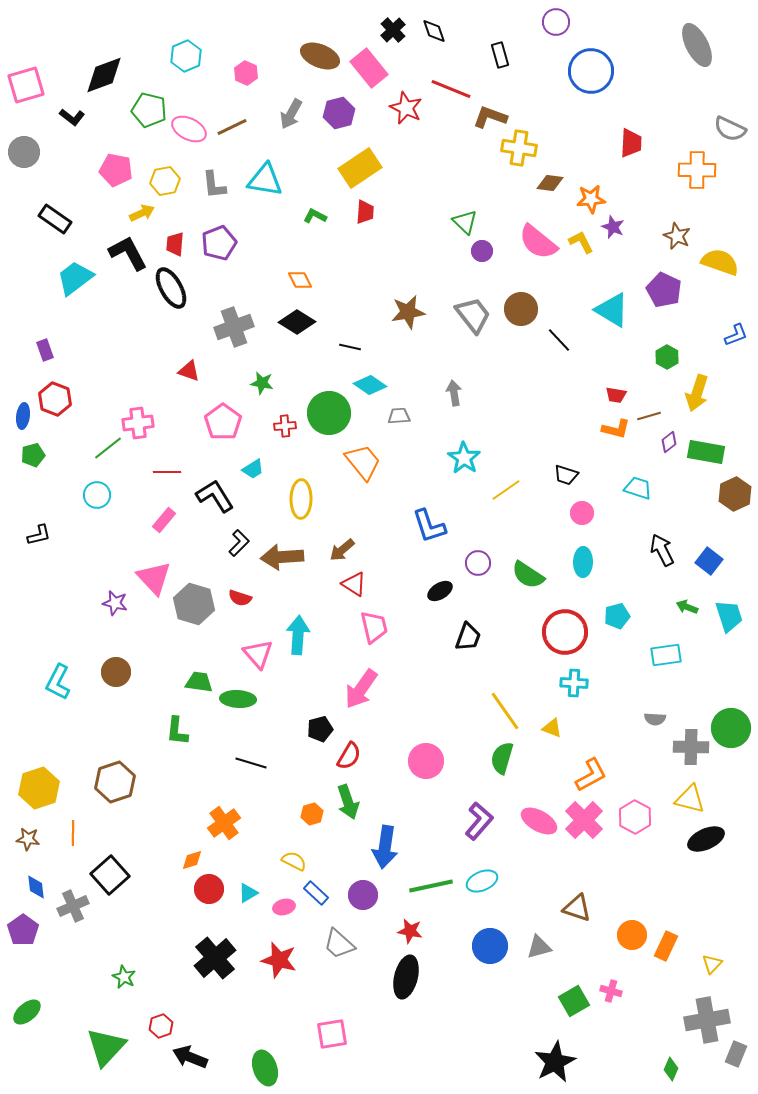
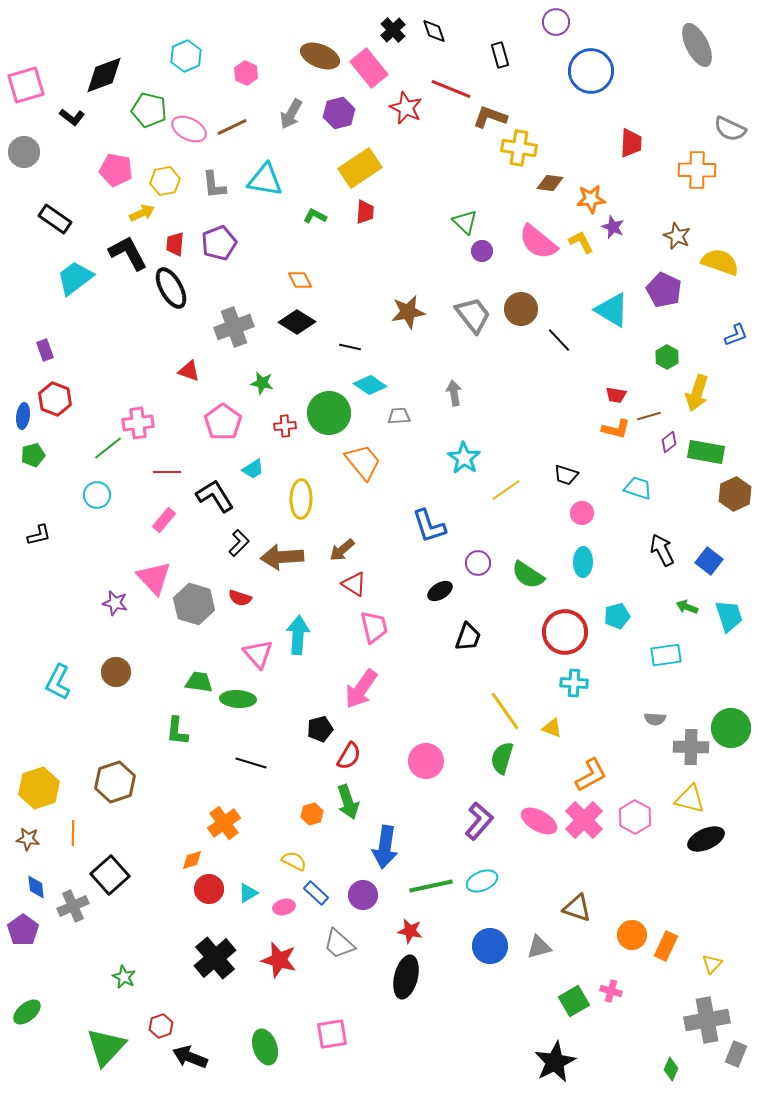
green ellipse at (265, 1068): moved 21 px up
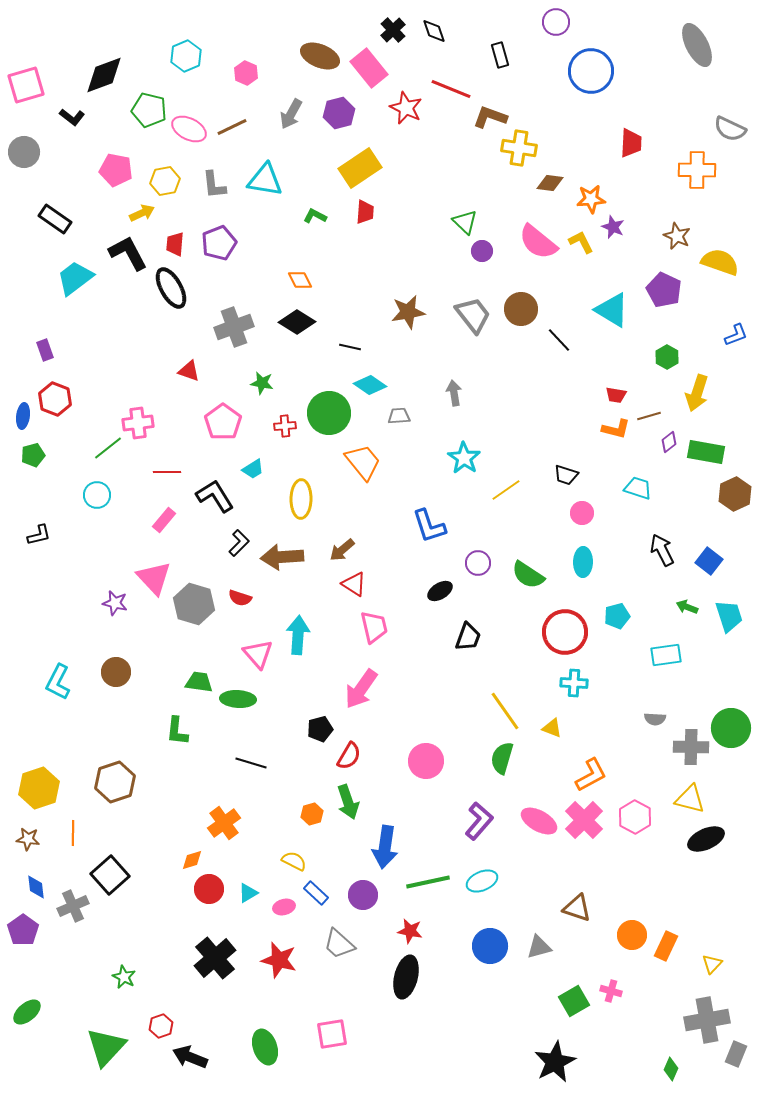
green line at (431, 886): moved 3 px left, 4 px up
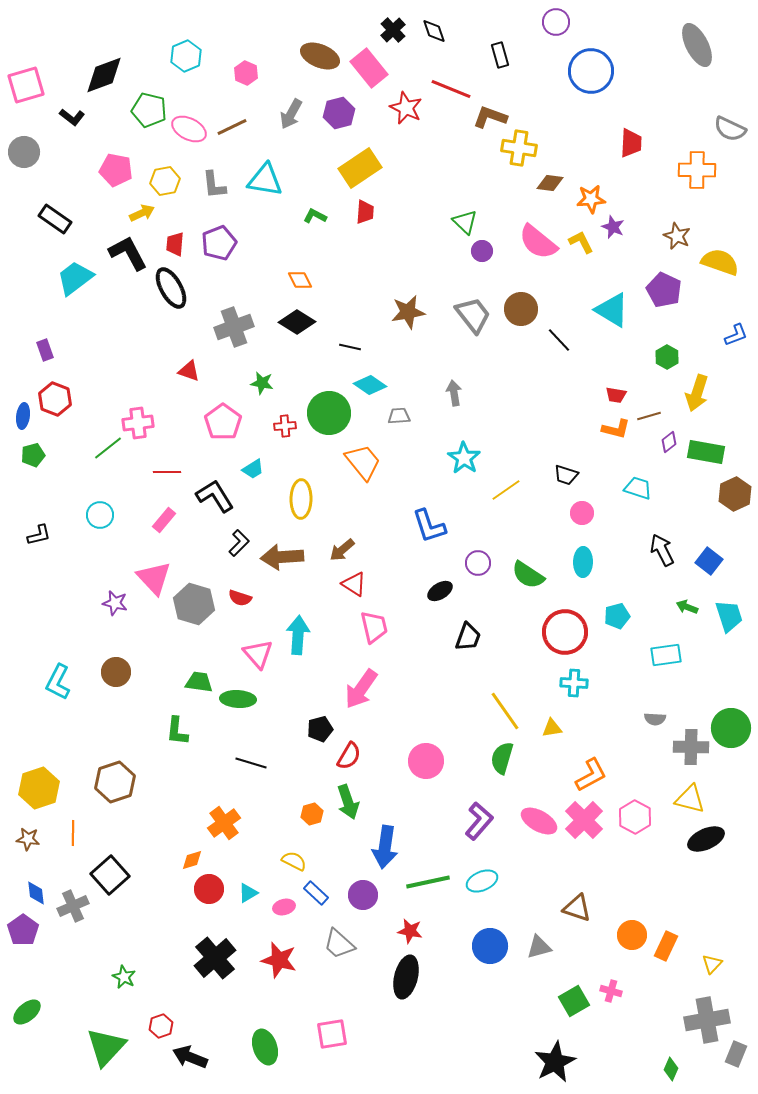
cyan circle at (97, 495): moved 3 px right, 20 px down
yellow triangle at (552, 728): rotated 30 degrees counterclockwise
blue diamond at (36, 887): moved 6 px down
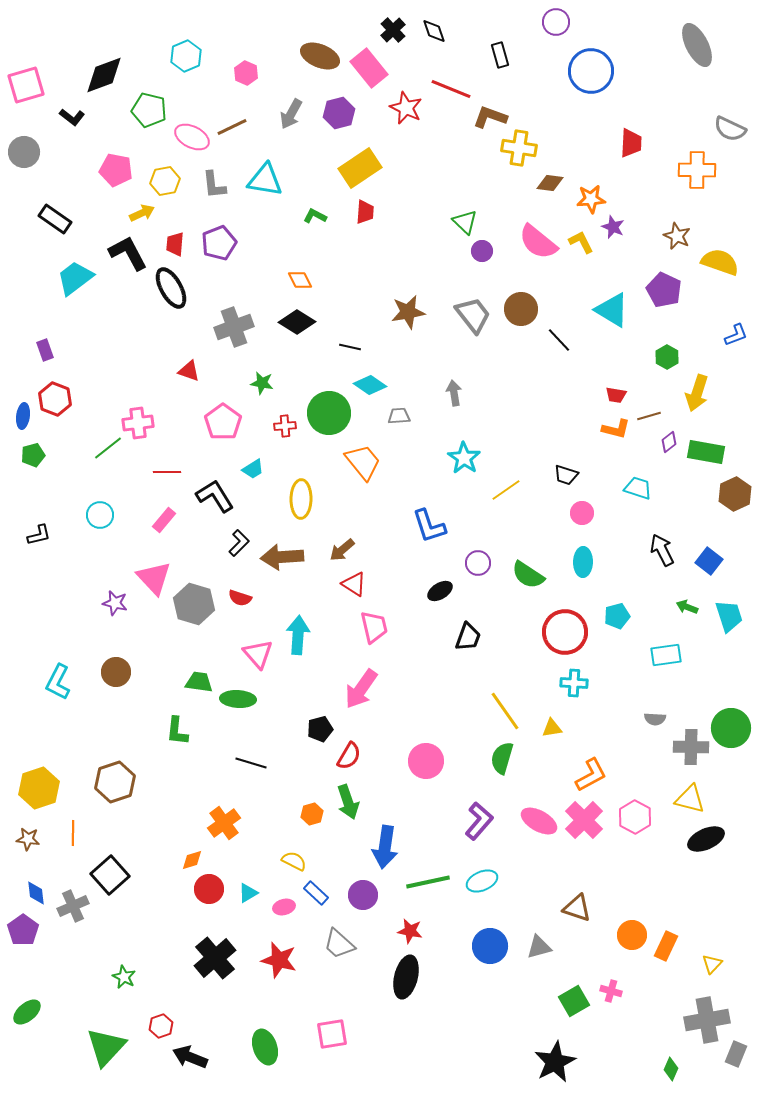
pink ellipse at (189, 129): moved 3 px right, 8 px down
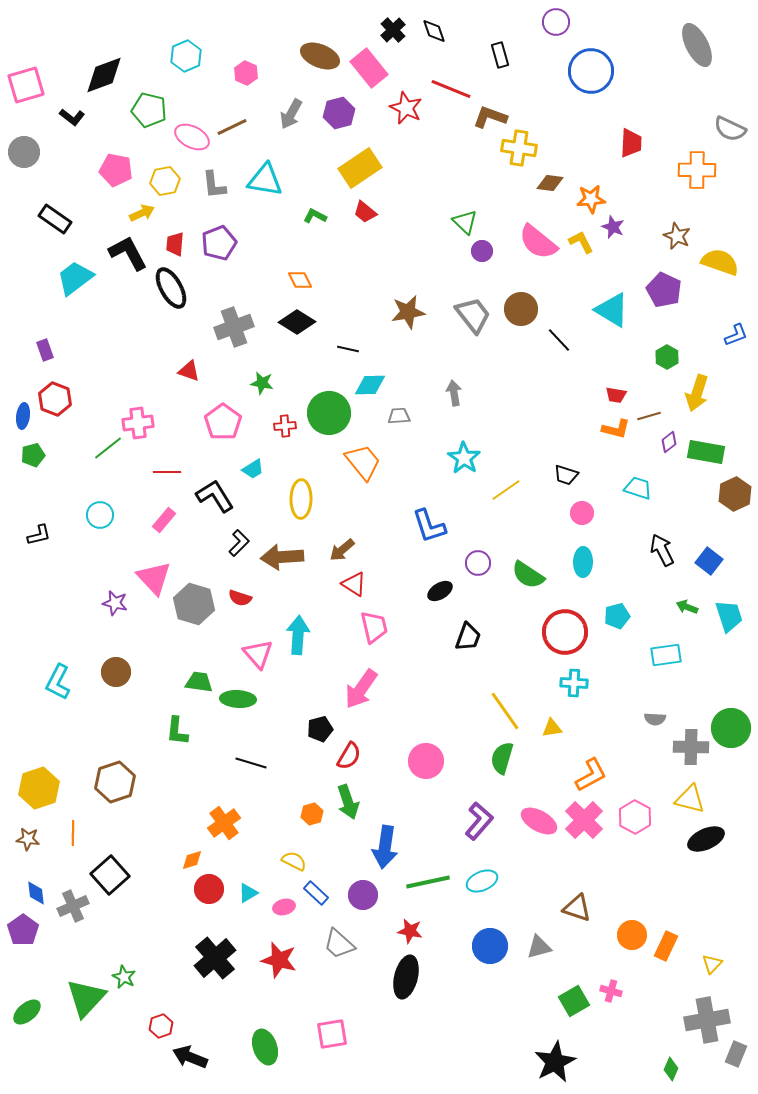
red trapezoid at (365, 212): rotated 125 degrees clockwise
black line at (350, 347): moved 2 px left, 2 px down
cyan diamond at (370, 385): rotated 36 degrees counterclockwise
green triangle at (106, 1047): moved 20 px left, 49 px up
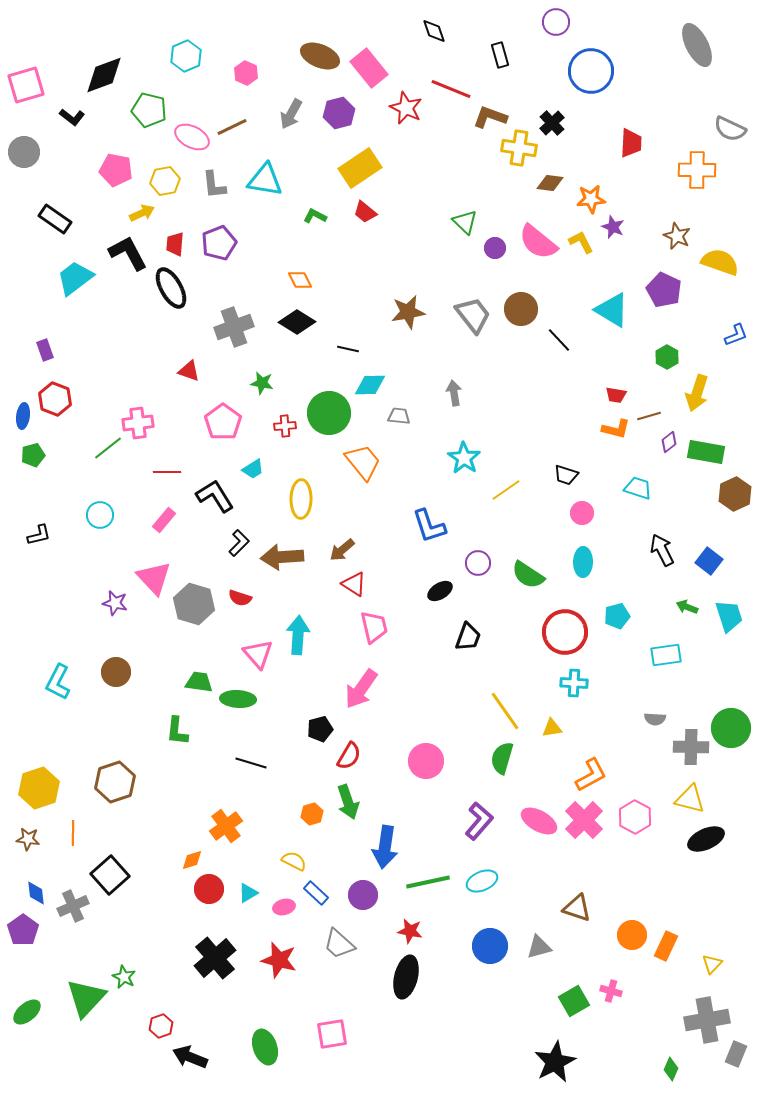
black cross at (393, 30): moved 159 px right, 93 px down
purple circle at (482, 251): moved 13 px right, 3 px up
gray trapezoid at (399, 416): rotated 10 degrees clockwise
orange cross at (224, 823): moved 2 px right, 3 px down
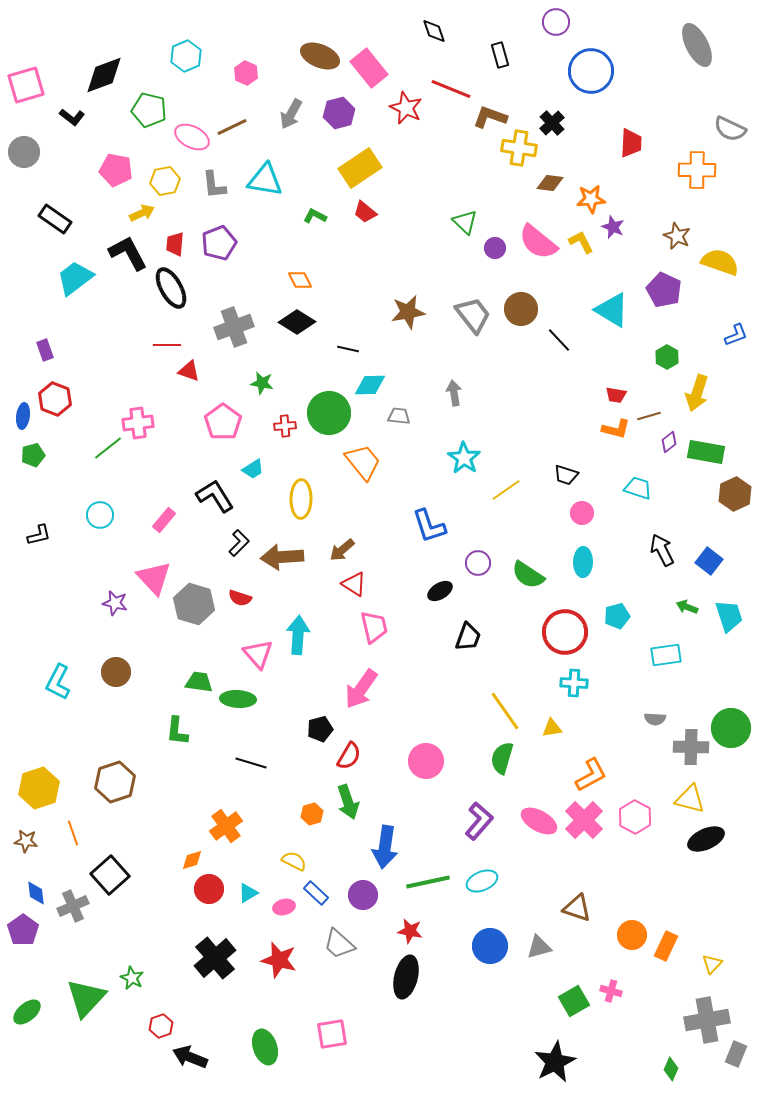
red line at (167, 472): moved 127 px up
orange line at (73, 833): rotated 20 degrees counterclockwise
brown star at (28, 839): moved 2 px left, 2 px down
green star at (124, 977): moved 8 px right, 1 px down
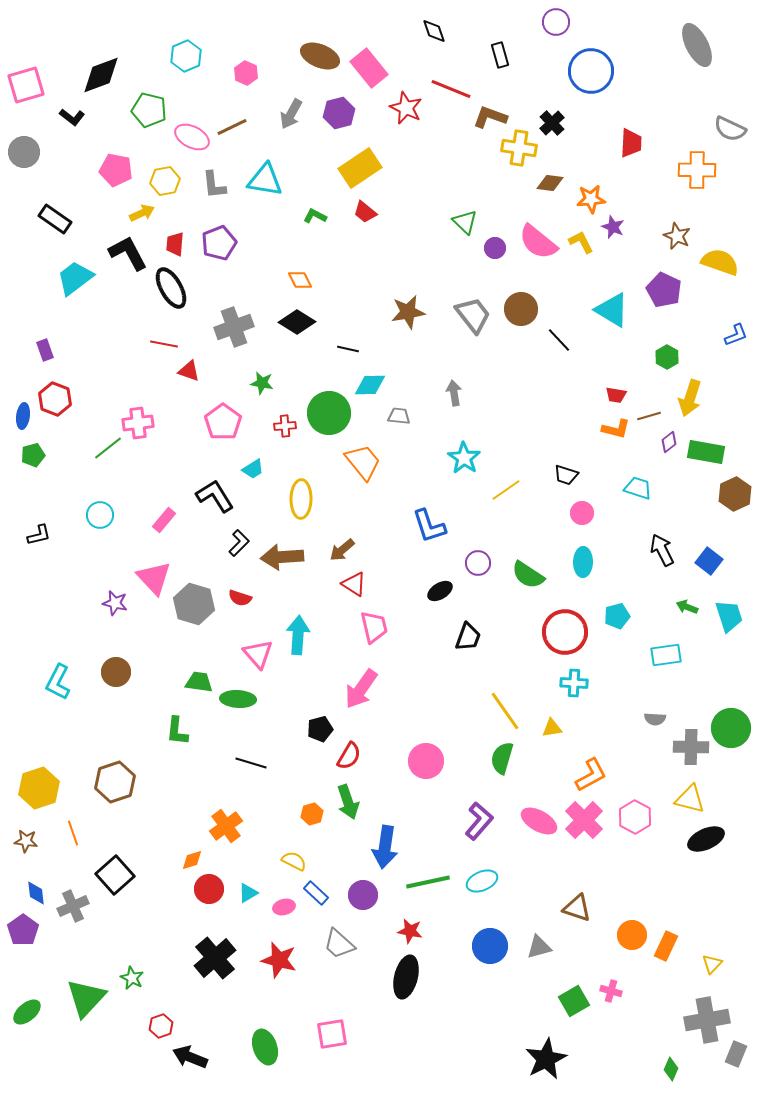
black diamond at (104, 75): moved 3 px left
red line at (167, 345): moved 3 px left, 1 px up; rotated 12 degrees clockwise
yellow arrow at (697, 393): moved 7 px left, 5 px down
black square at (110, 875): moved 5 px right
black star at (555, 1062): moved 9 px left, 3 px up
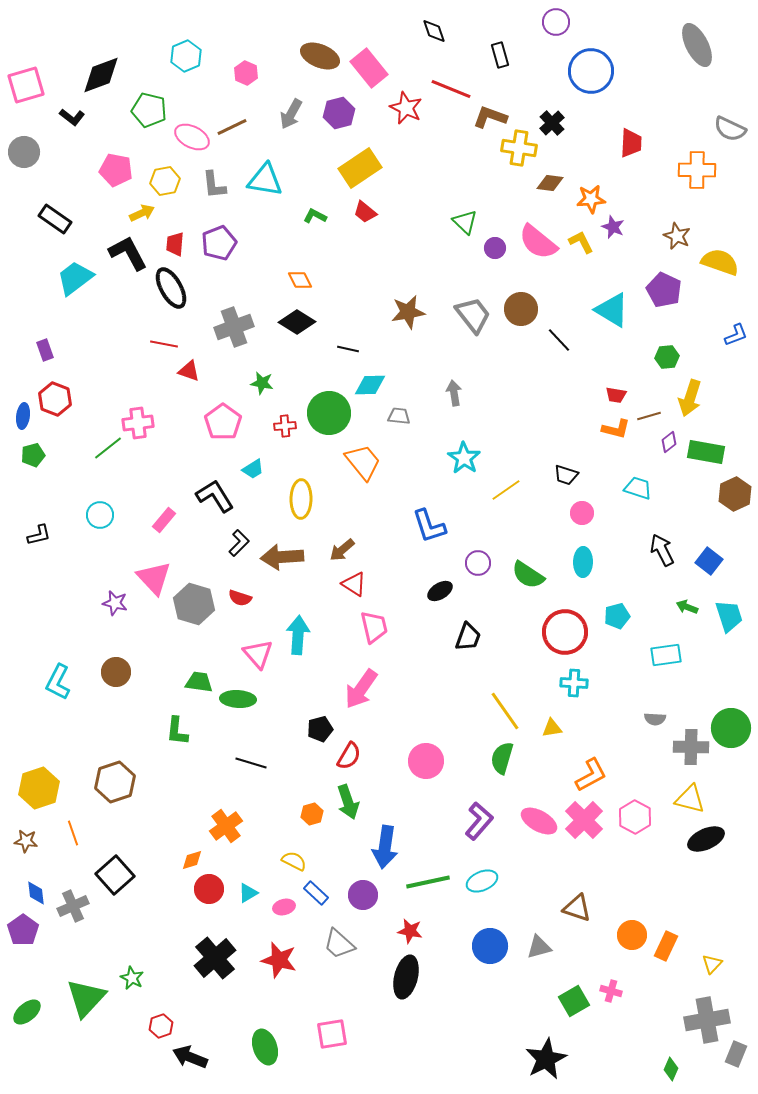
green hexagon at (667, 357): rotated 25 degrees clockwise
